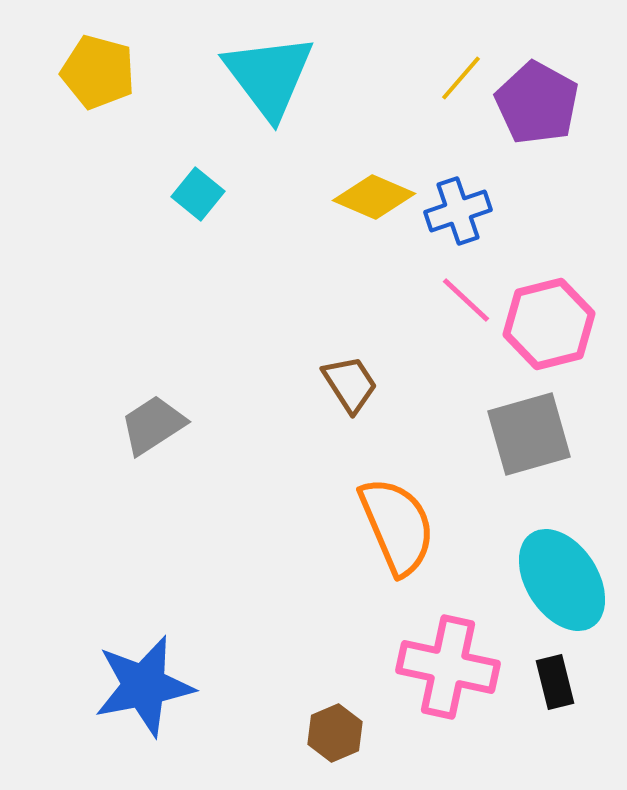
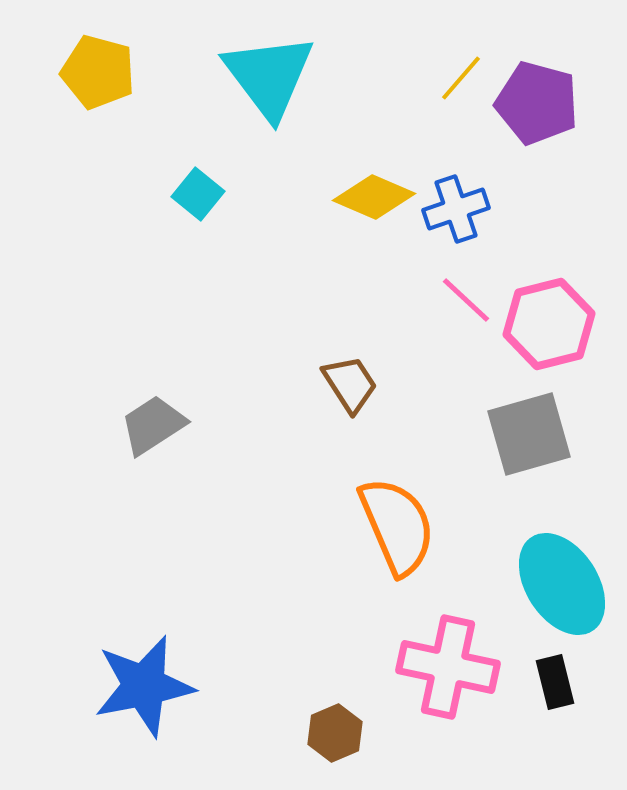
purple pentagon: rotated 14 degrees counterclockwise
blue cross: moved 2 px left, 2 px up
cyan ellipse: moved 4 px down
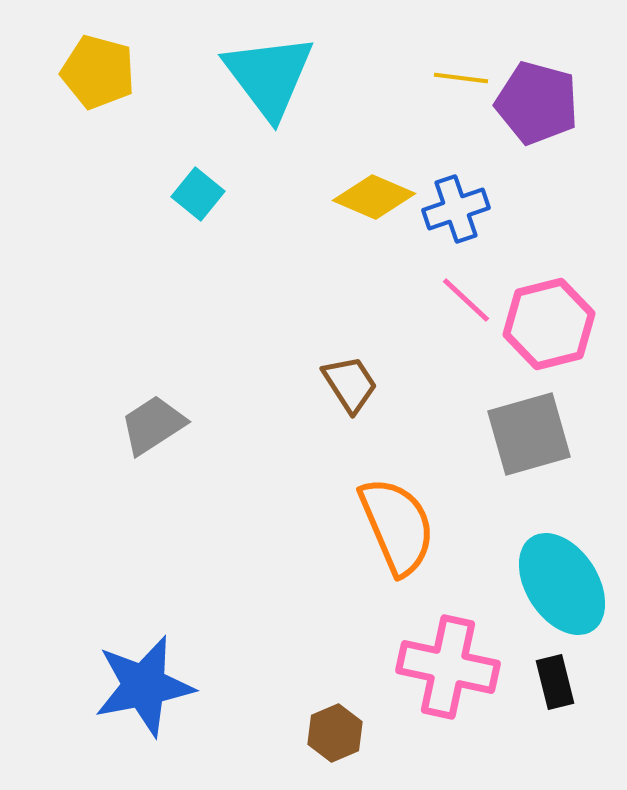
yellow line: rotated 56 degrees clockwise
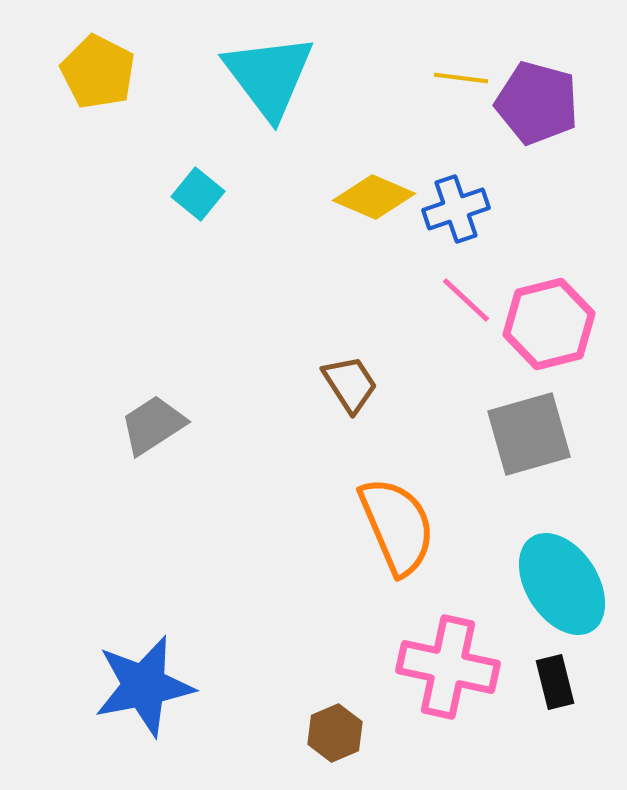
yellow pentagon: rotated 12 degrees clockwise
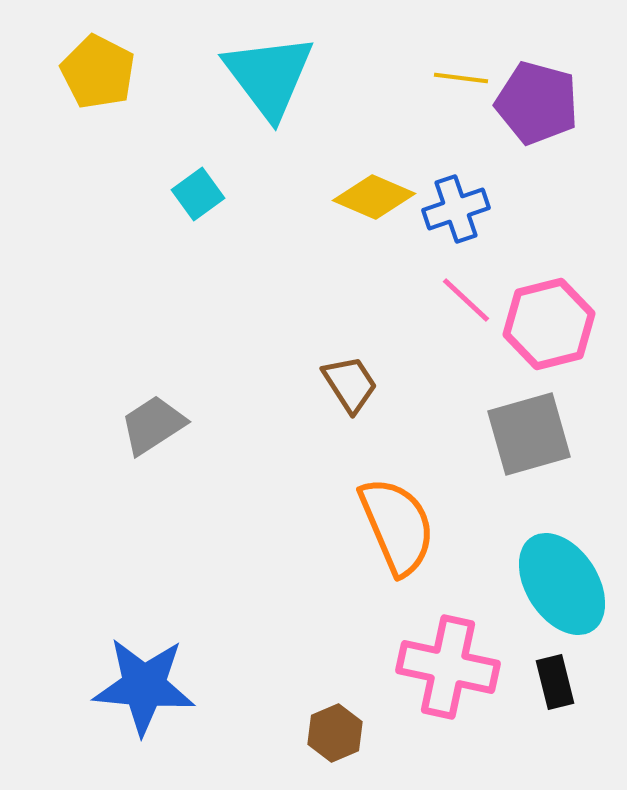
cyan square: rotated 15 degrees clockwise
blue star: rotated 16 degrees clockwise
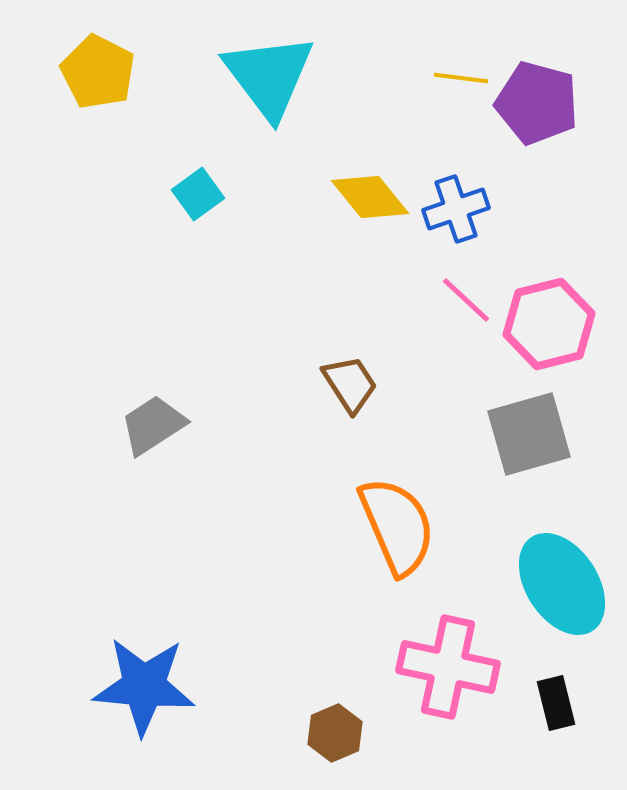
yellow diamond: moved 4 px left; rotated 28 degrees clockwise
black rectangle: moved 1 px right, 21 px down
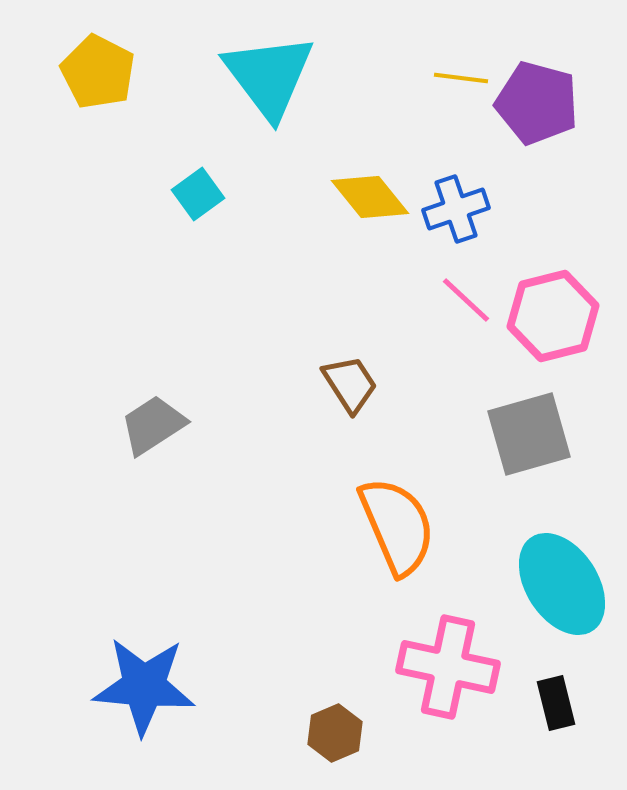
pink hexagon: moved 4 px right, 8 px up
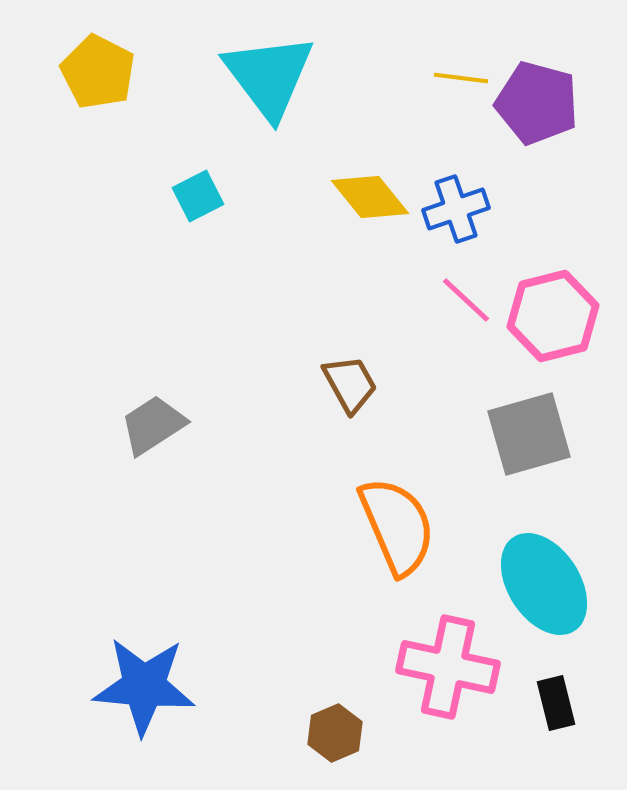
cyan square: moved 2 px down; rotated 9 degrees clockwise
brown trapezoid: rotated 4 degrees clockwise
cyan ellipse: moved 18 px left
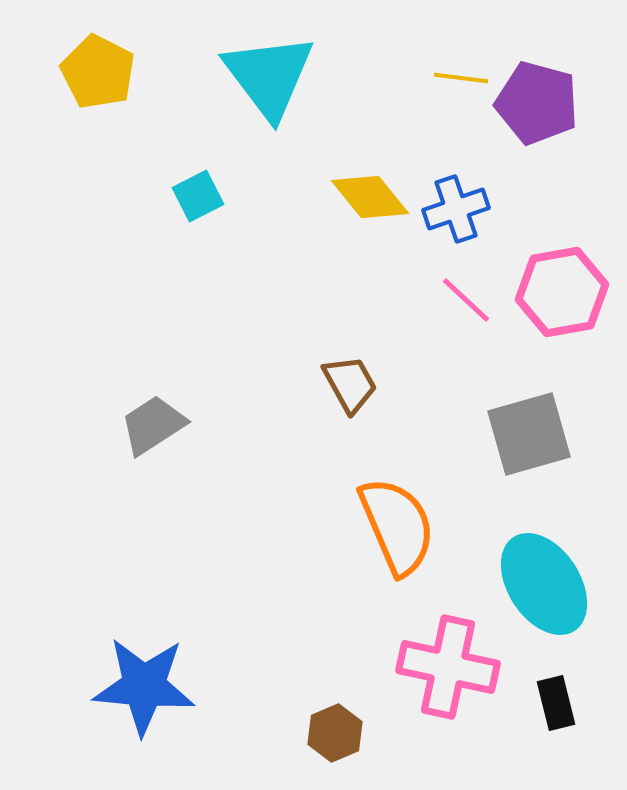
pink hexagon: moved 9 px right, 24 px up; rotated 4 degrees clockwise
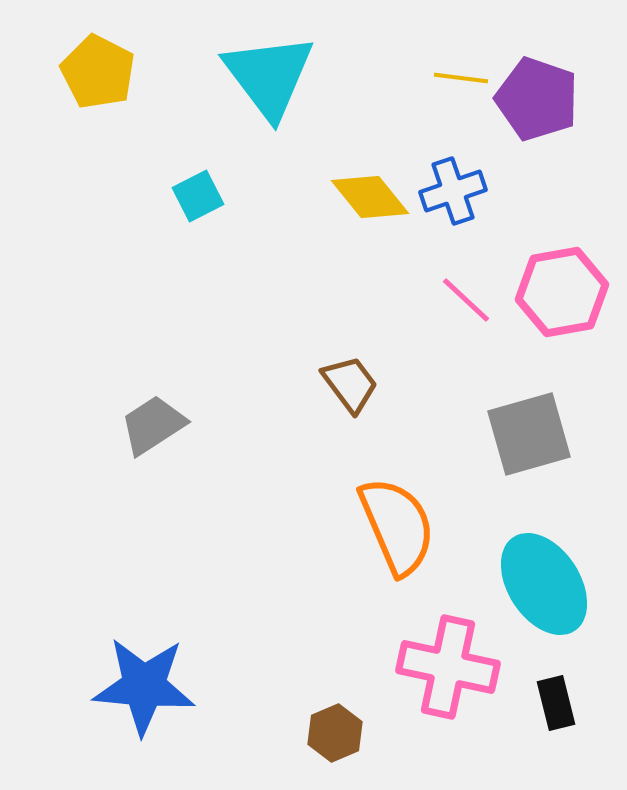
purple pentagon: moved 4 px up; rotated 4 degrees clockwise
blue cross: moved 3 px left, 18 px up
brown trapezoid: rotated 8 degrees counterclockwise
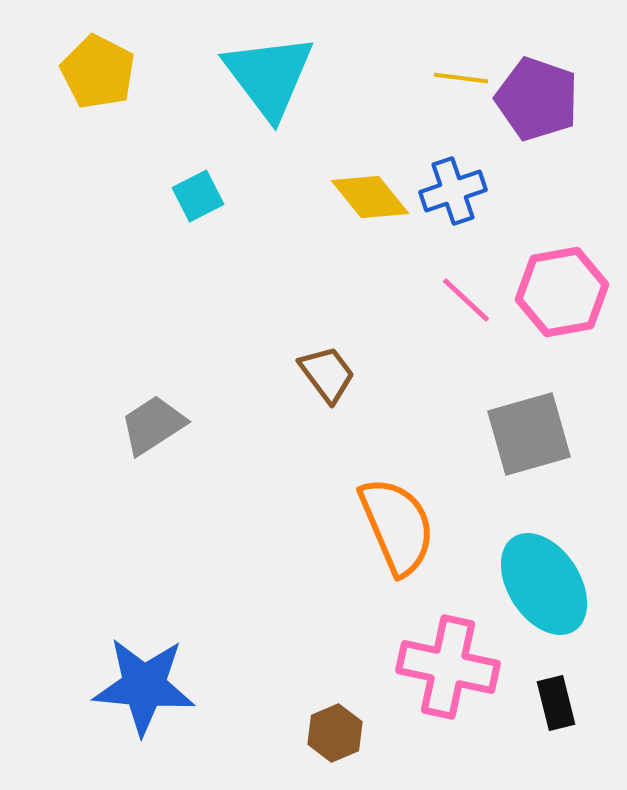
brown trapezoid: moved 23 px left, 10 px up
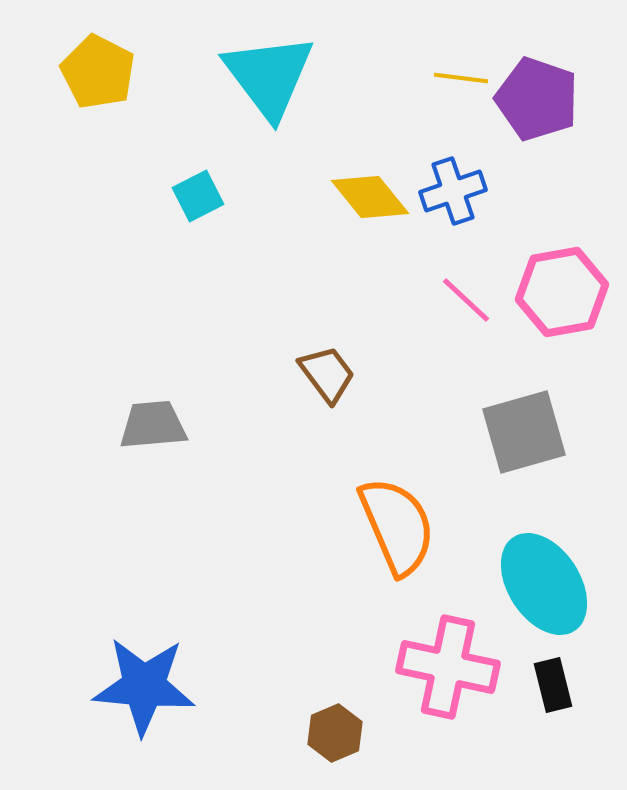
gray trapezoid: rotated 28 degrees clockwise
gray square: moved 5 px left, 2 px up
black rectangle: moved 3 px left, 18 px up
